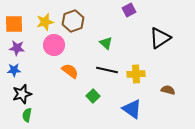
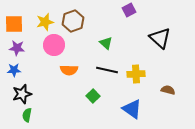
black triangle: rotated 45 degrees counterclockwise
orange semicircle: moved 1 px left, 1 px up; rotated 144 degrees clockwise
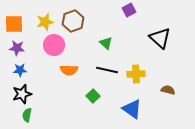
blue star: moved 6 px right
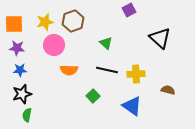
blue triangle: moved 3 px up
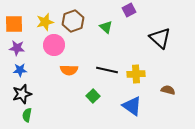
green triangle: moved 16 px up
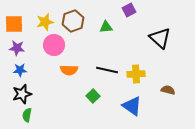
green triangle: rotated 48 degrees counterclockwise
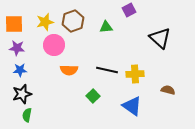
yellow cross: moved 1 px left
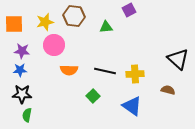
brown hexagon: moved 1 px right, 5 px up; rotated 25 degrees clockwise
black triangle: moved 18 px right, 21 px down
purple star: moved 5 px right, 3 px down
black line: moved 2 px left, 1 px down
black star: rotated 18 degrees clockwise
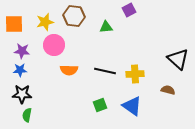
green square: moved 7 px right, 9 px down; rotated 24 degrees clockwise
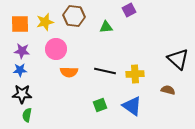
orange square: moved 6 px right
pink circle: moved 2 px right, 4 px down
orange semicircle: moved 2 px down
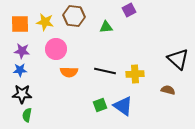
yellow star: rotated 24 degrees clockwise
blue triangle: moved 9 px left
